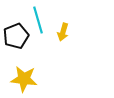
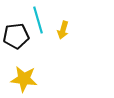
yellow arrow: moved 2 px up
black pentagon: rotated 15 degrees clockwise
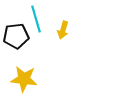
cyan line: moved 2 px left, 1 px up
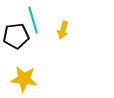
cyan line: moved 3 px left, 1 px down
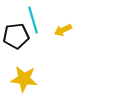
yellow arrow: rotated 48 degrees clockwise
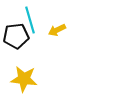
cyan line: moved 3 px left
yellow arrow: moved 6 px left
